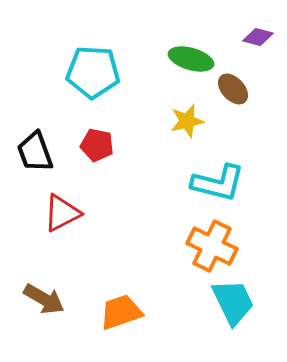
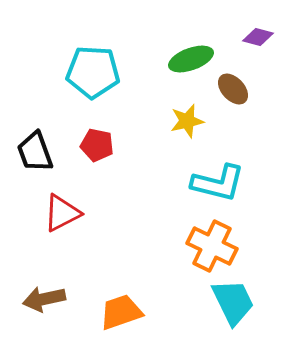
green ellipse: rotated 36 degrees counterclockwise
brown arrow: rotated 138 degrees clockwise
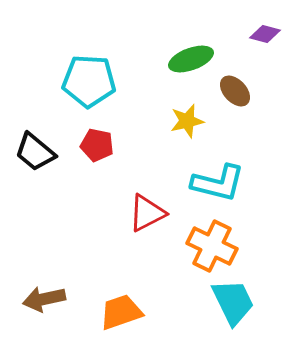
purple diamond: moved 7 px right, 3 px up
cyan pentagon: moved 4 px left, 9 px down
brown ellipse: moved 2 px right, 2 px down
black trapezoid: rotated 30 degrees counterclockwise
red triangle: moved 85 px right
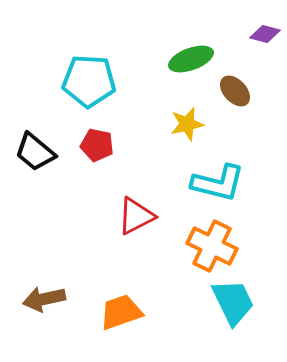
yellow star: moved 3 px down
red triangle: moved 11 px left, 3 px down
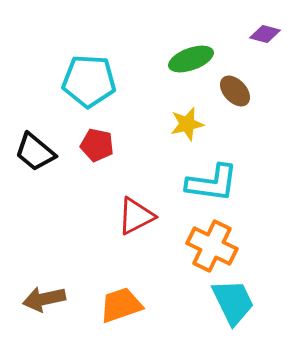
cyan L-shape: moved 6 px left; rotated 6 degrees counterclockwise
orange trapezoid: moved 7 px up
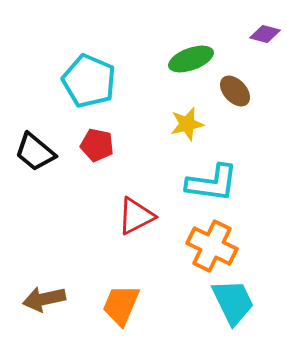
cyan pentagon: rotated 20 degrees clockwise
orange trapezoid: rotated 48 degrees counterclockwise
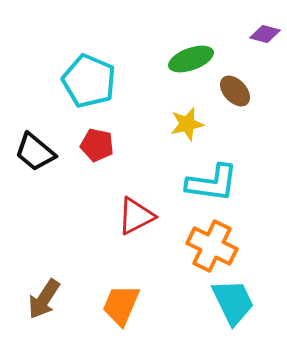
brown arrow: rotated 45 degrees counterclockwise
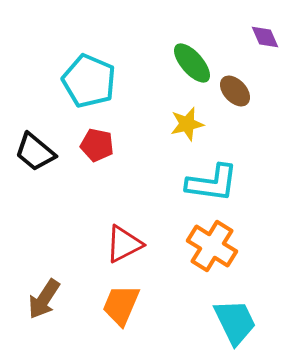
purple diamond: moved 3 px down; rotated 52 degrees clockwise
green ellipse: moved 1 px right, 4 px down; rotated 69 degrees clockwise
red triangle: moved 12 px left, 28 px down
orange cross: rotated 6 degrees clockwise
cyan trapezoid: moved 2 px right, 20 px down
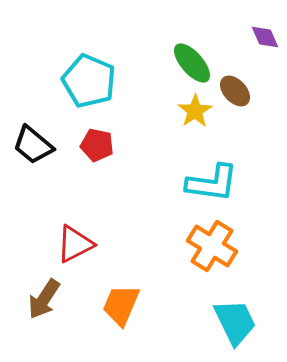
yellow star: moved 8 px right, 13 px up; rotated 20 degrees counterclockwise
black trapezoid: moved 2 px left, 7 px up
red triangle: moved 49 px left
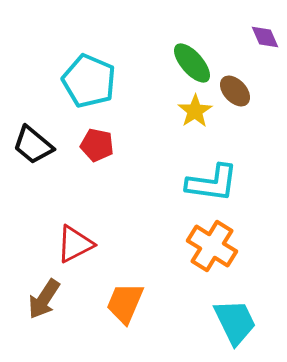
orange trapezoid: moved 4 px right, 2 px up
